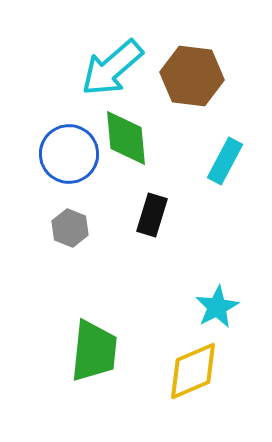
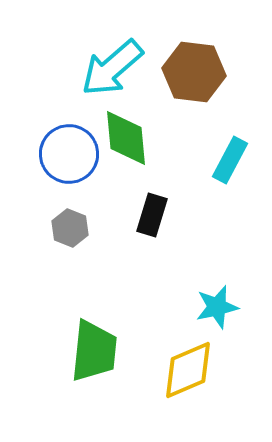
brown hexagon: moved 2 px right, 4 px up
cyan rectangle: moved 5 px right, 1 px up
cyan star: rotated 15 degrees clockwise
yellow diamond: moved 5 px left, 1 px up
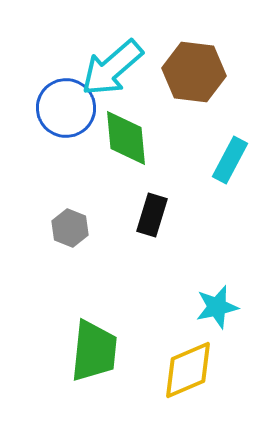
blue circle: moved 3 px left, 46 px up
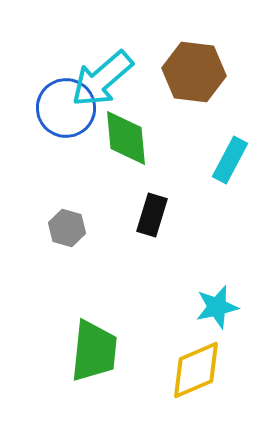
cyan arrow: moved 10 px left, 11 px down
gray hexagon: moved 3 px left; rotated 6 degrees counterclockwise
yellow diamond: moved 8 px right
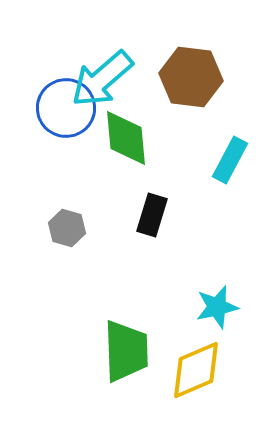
brown hexagon: moved 3 px left, 5 px down
green trapezoid: moved 32 px right; rotated 8 degrees counterclockwise
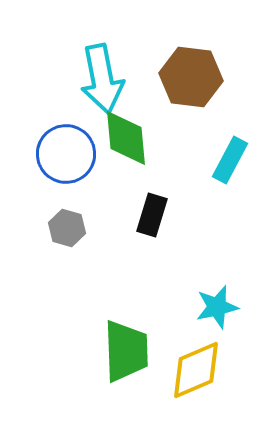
cyan arrow: rotated 60 degrees counterclockwise
blue circle: moved 46 px down
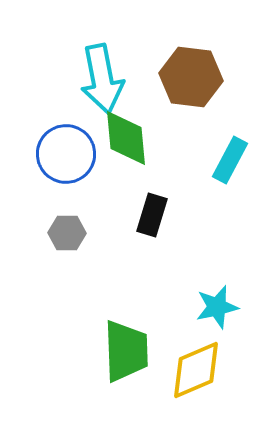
gray hexagon: moved 5 px down; rotated 15 degrees counterclockwise
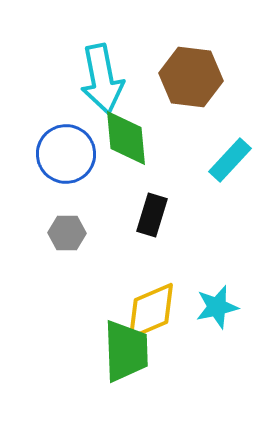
cyan rectangle: rotated 15 degrees clockwise
yellow diamond: moved 45 px left, 59 px up
